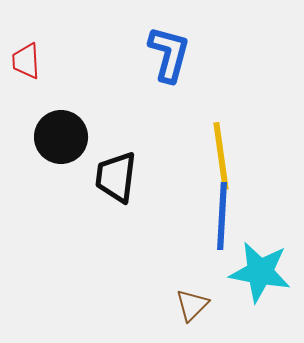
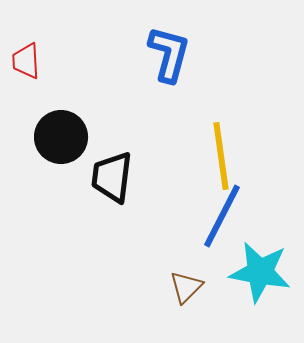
black trapezoid: moved 4 px left
blue line: rotated 24 degrees clockwise
brown triangle: moved 6 px left, 18 px up
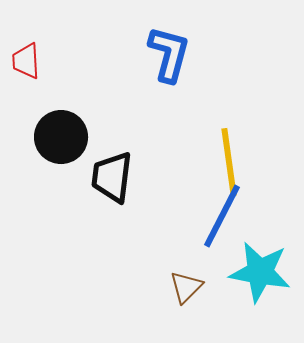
yellow line: moved 8 px right, 6 px down
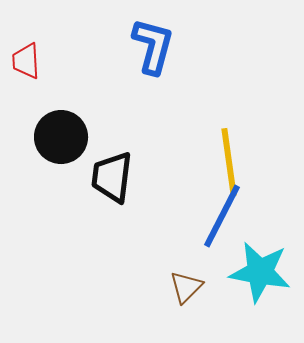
blue L-shape: moved 16 px left, 8 px up
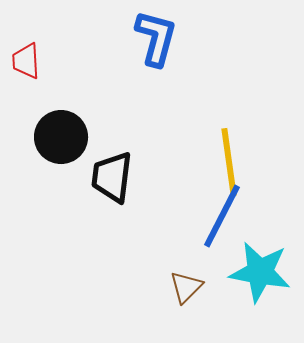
blue L-shape: moved 3 px right, 8 px up
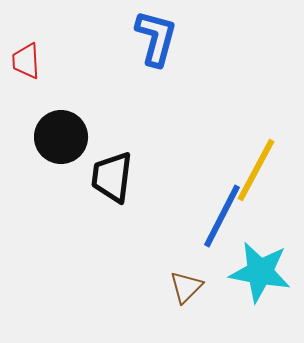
yellow line: moved 27 px right, 8 px down; rotated 36 degrees clockwise
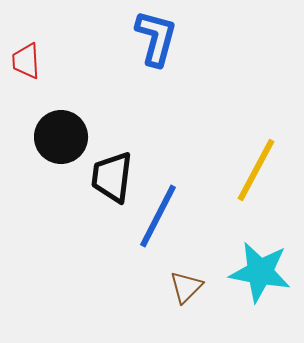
blue line: moved 64 px left
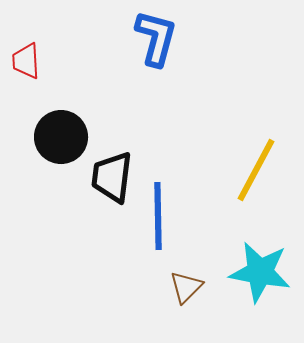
blue line: rotated 28 degrees counterclockwise
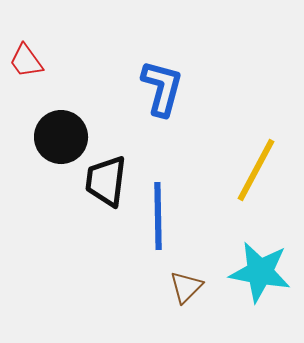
blue L-shape: moved 6 px right, 50 px down
red trapezoid: rotated 33 degrees counterclockwise
black trapezoid: moved 6 px left, 4 px down
